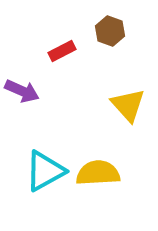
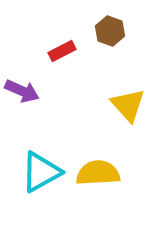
cyan triangle: moved 4 px left, 1 px down
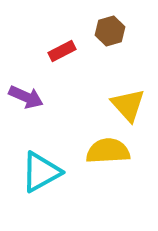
brown hexagon: rotated 24 degrees clockwise
purple arrow: moved 4 px right, 6 px down
yellow semicircle: moved 10 px right, 22 px up
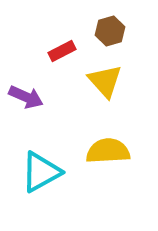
yellow triangle: moved 23 px left, 24 px up
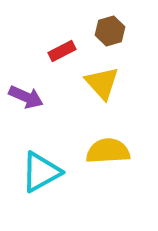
yellow triangle: moved 3 px left, 2 px down
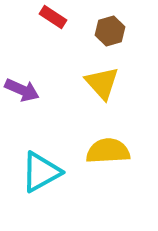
red rectangle: moved 9 px left, 34 px up; rotated 60 degrees clockwise
purple arrow: moved 4 px left, 7 px up
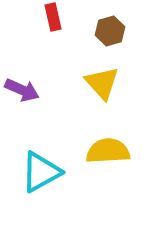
red rectangle: rotated 44 degrees clockwise
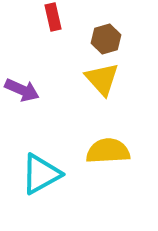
brown hexagon: moved 4 px left, 8 px down
yellow triangle: moved 4 px up
cyan triangle: moved 2 px down
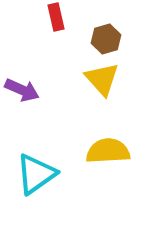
red rectangle: moved 3 px right
cyan triangle: moved 5 px left; rotated 6 degrees counterclockwise
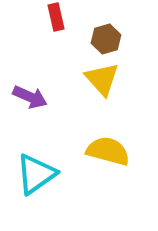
purple arrow: moved 8 px right, 7 px down
yellow semicircle: rotated 18 degrees clockwise
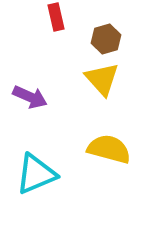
yellow semicircle: moved 1 px right, 2 px up
cyan triangle: rotated 12 degrees clockwise
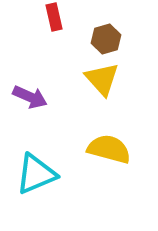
red rectangle: moved 2 px left
